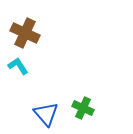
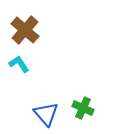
brown cross: moved 3 px up; rotated 16 degrees clockwise
cyan L-shape: moved 1 px right, 2 px up
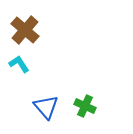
green cross: moved 2 px right, 2 px up
blue triangle: moved 7 px up
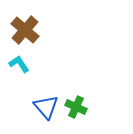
green cross: moved 9 px left, 1 px down
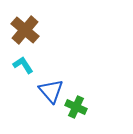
cyan L-shape: moved 4 px right, 1 px down
blue triangle: moved 5 px right, 16 px up
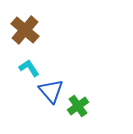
cyan L-shape: moved 6 px right, 3 px down
green cross: moved 2 px right, 1 px up; rotated 30 degrees clockwise
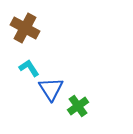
brown cross: moved 2 px up; rotated 12 degrees counterclockwise
blue triangle: moved 2 px up; rotated 8 degrees clockwise
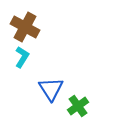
brown cross: moved 1 px up
cyan L-shape: moved 7 px left, 11 px up; rotated 65 degrees clockwise
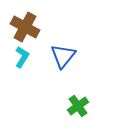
blue triangle: moved 12 px right, 33 px up; rotated 12 degrees clockwise
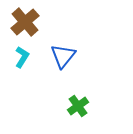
brown cross: moved 5 px up; rotated 20 degrees clockwise
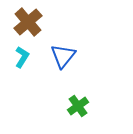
brown cross: moved 3 px right
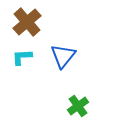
brown cross: moved 1 px left
cyan L-shape: rotated 125 degrees counterclockwise
